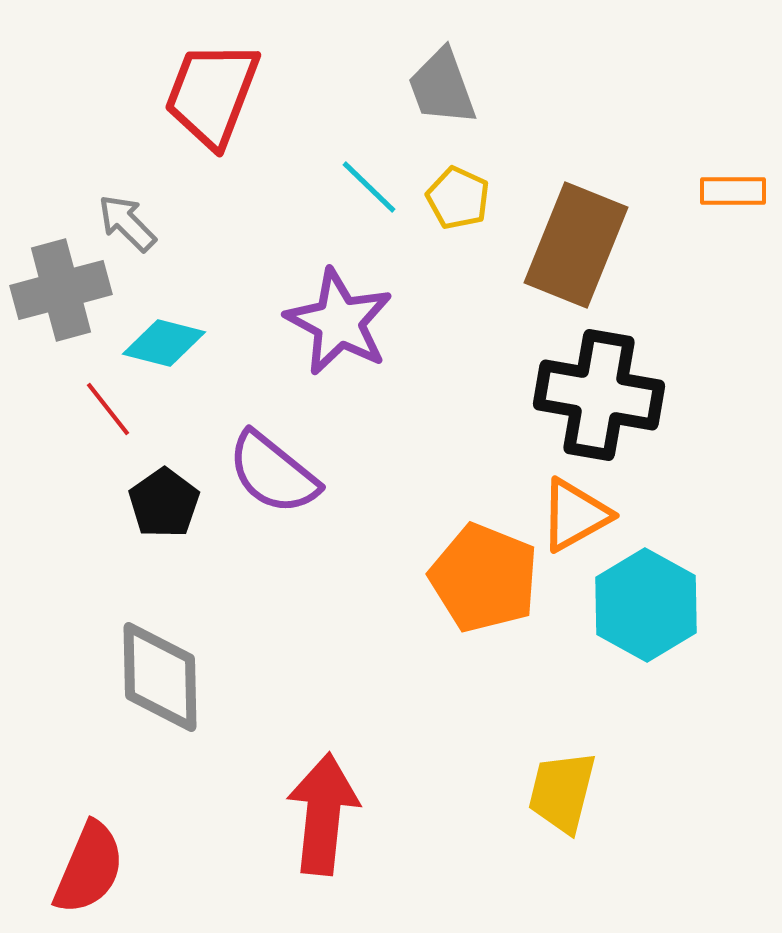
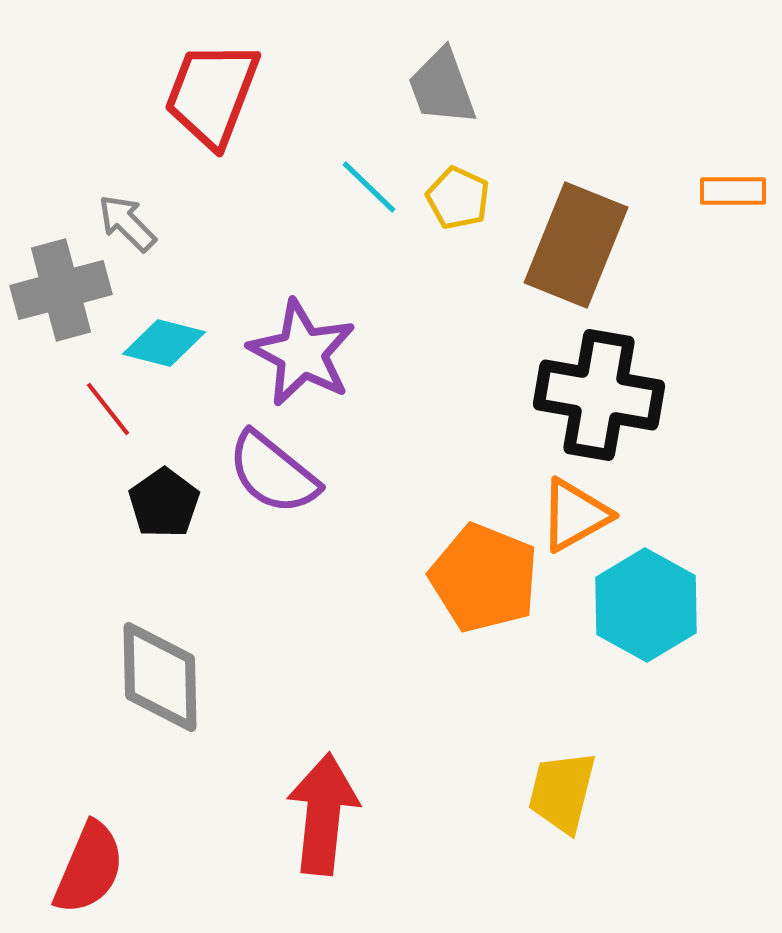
purple star: moved 37 px left, 31 px down
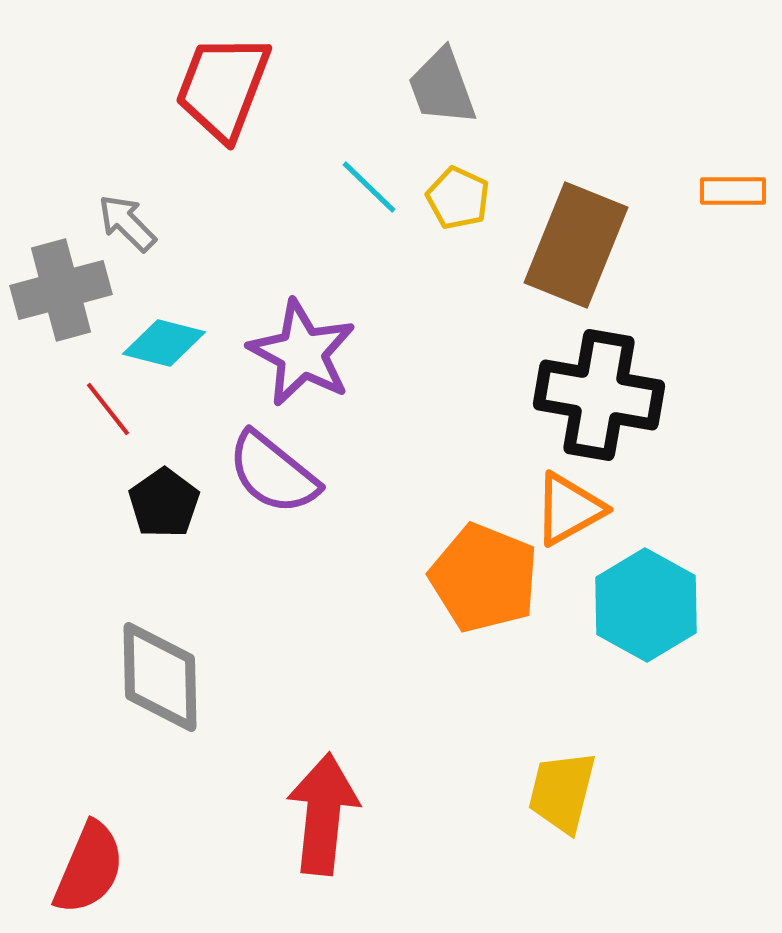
red trapezoid: moved 11 px right, 7 px up
orange triangle: moved 6 px left, 6 px up
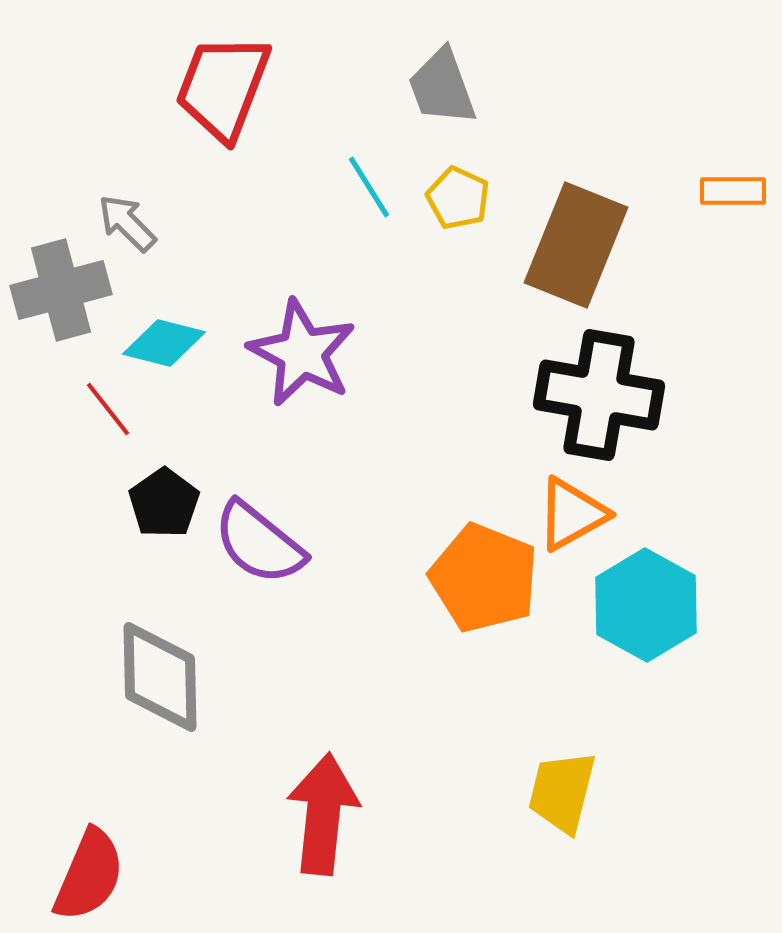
cyan line: rotated 14 degrees clockwise
purple semicircle: moved 14 px left, 70 px down
orange triangle: moved 3 px right, 5 px down
red semicircle: moved 7 px down
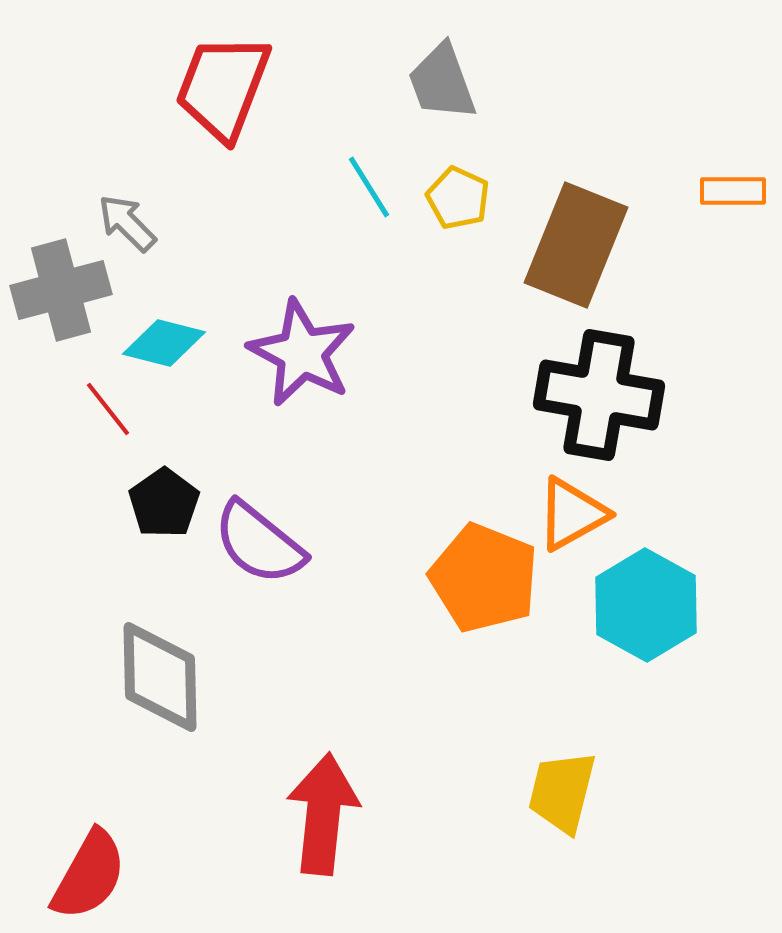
gray trapezoid: moved 5 px up
red semicircle: rotated 6 degrees clockwise
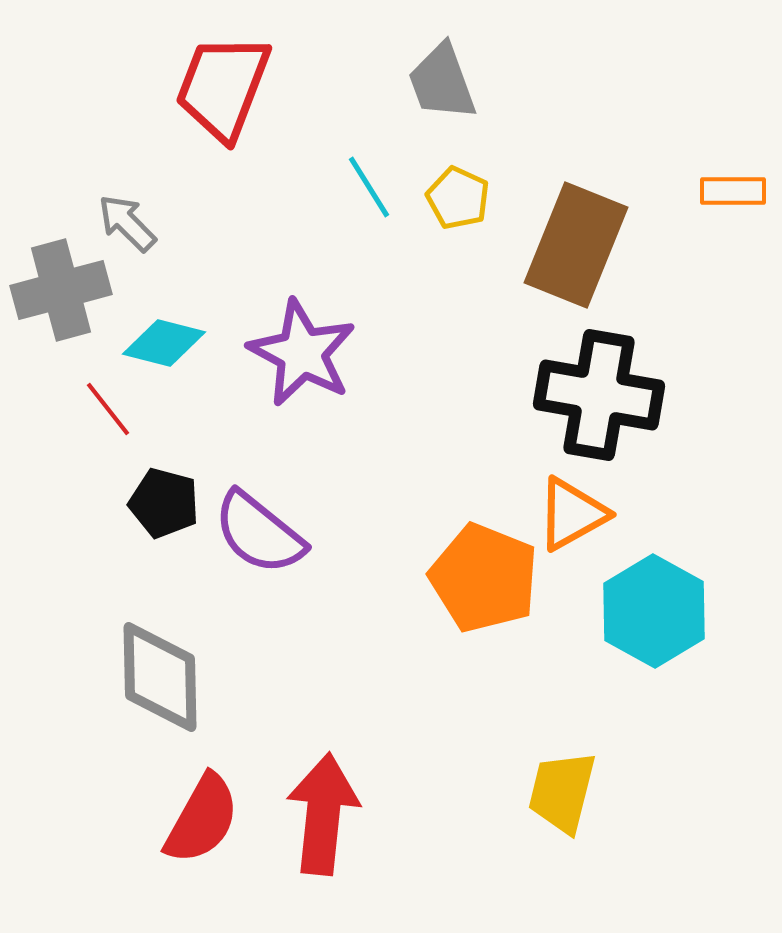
black pentagon: rotated 22 degrees counterclockwise
purple semicircle: moved 10 px up
cyan hexagon: moved 8 px right, 6 px down
red semicircle: moved 113 px right, 56 px up
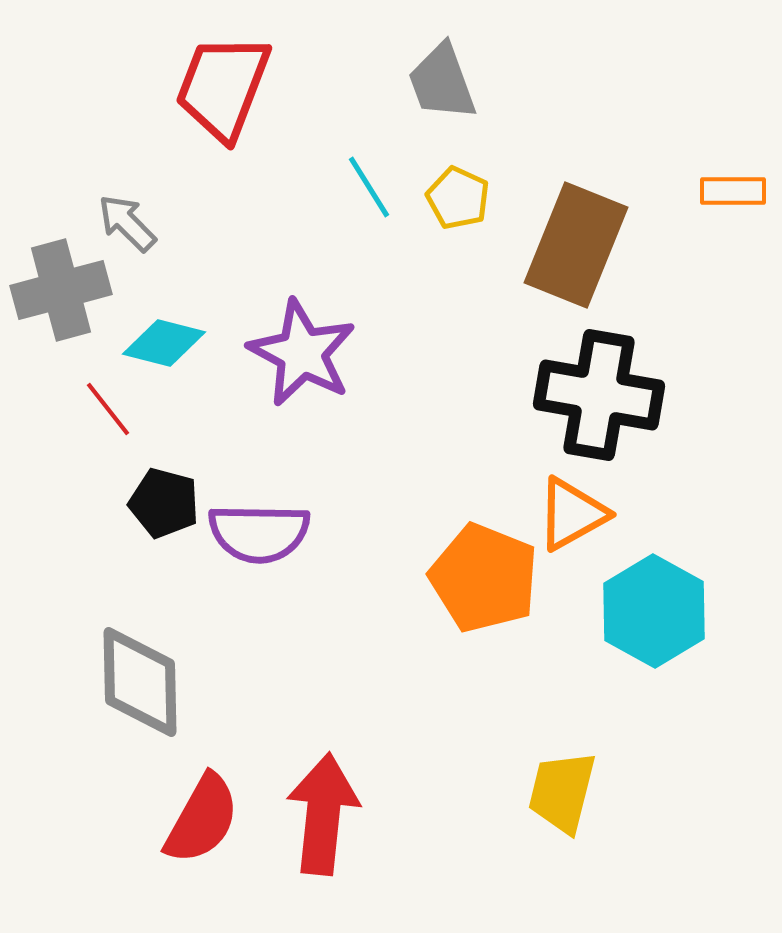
purple semicircle: rotated 38 degrees counterclockwise
gray diamond: moved 20 px left, 5 px down
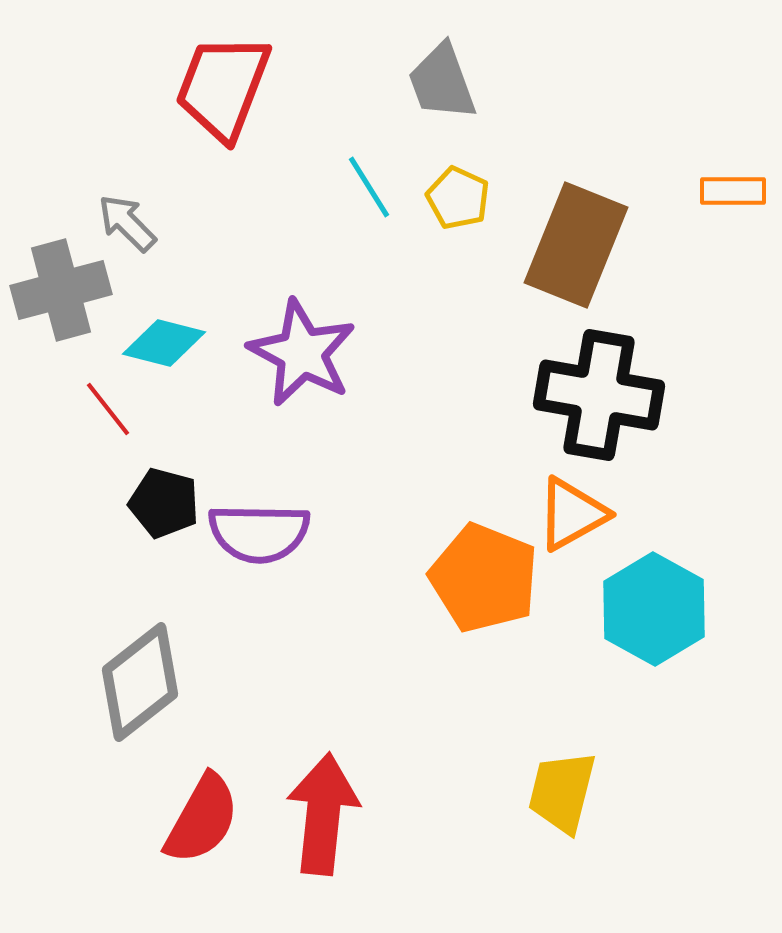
cyan hexagon: moved 2 px up
gray diamond: rotated 53 degrees clockwise
